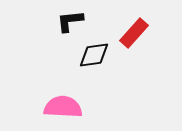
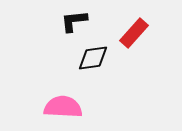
black L-shape: moved 4 px right
black diamond: moved 1 px left, 3 px down
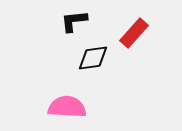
pink semicircle: moved 4 px right
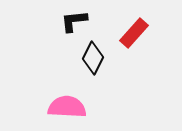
black diamond: rotated 56 degrees counterclockwise
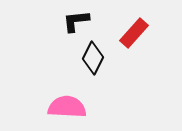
black L-shape: moved 2 px right
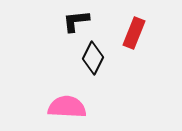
red rectangle: rotated 20 degrees counterclockwise
